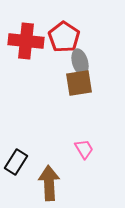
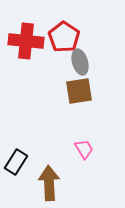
brown square: moved 8 px down
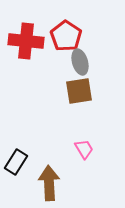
red pentagon: moved 2 px right, 1 px up
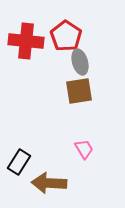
black rectangle: moved 3 px right
brown arrow: rotated 84 degrees counterclockwise
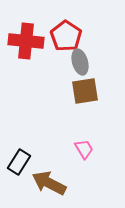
brown square: moved 6 px right
brown arrow: rotated 24 degrees clockwise
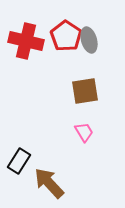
red cross: rotated 8 degrees clockwise
gray ellipse: moved 9 px right, 22 px up
pink trapezoid: moved 17 px up
black rectangle: moved 1 px up
brown arrow: rotated 20 degrees clockwise
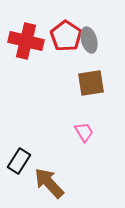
brown square: moved 6 px right, 8 px up
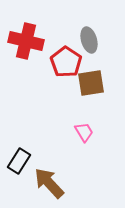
red pentagon: moved 26 px down
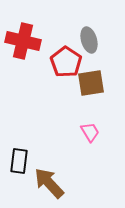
red cross: moved 3 px left
pink trapezoid: moved 6 px right
black rectangle: rotated 25 degrees counterclockwise
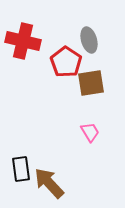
black rectangle: moved 2 px right, 8 px down; rotated 15 degrees counterclockwise
